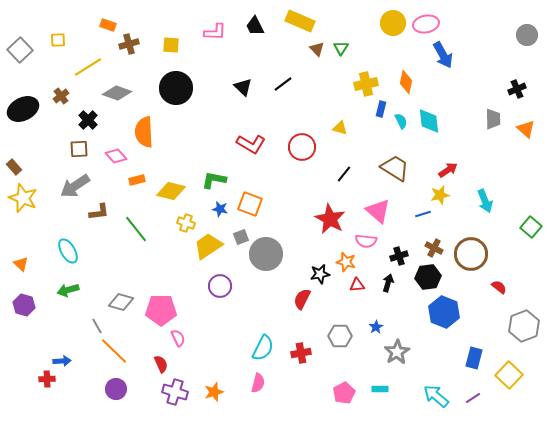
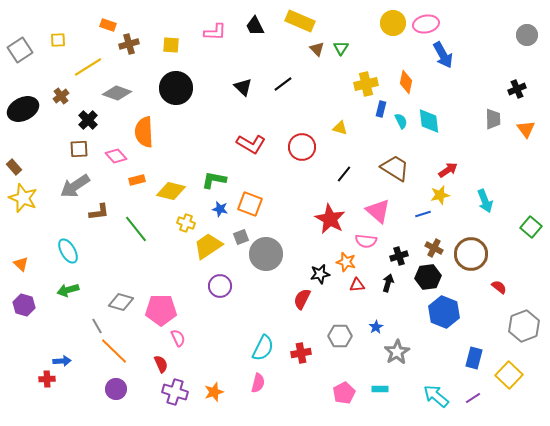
gray square at (20, 50): rotated 10 degrees clockwise
orange triangle at (526, 129): rotated 12 degrees clockwise
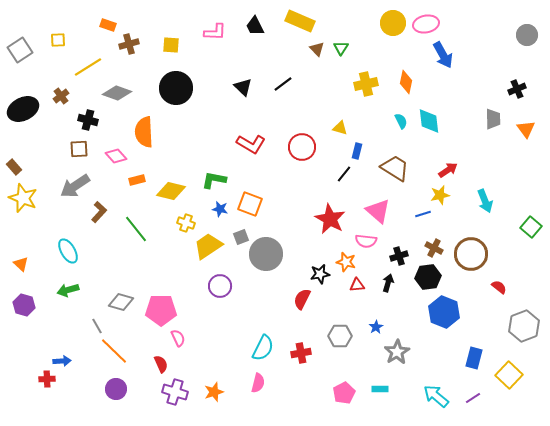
blue rectangle at (381, 109): moved 24 px left, 42 px down
black cross at (88, 120): rotated 30 degrees counterclockwise
brown L-shape at (99, 212): rotated 40 degrees counterclockwise
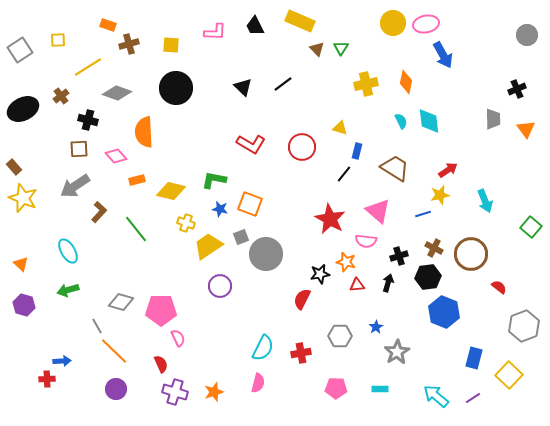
pink pentagon at (344, 393): moved 8 px left, 5 px up; rotated 30 degrees clockwise
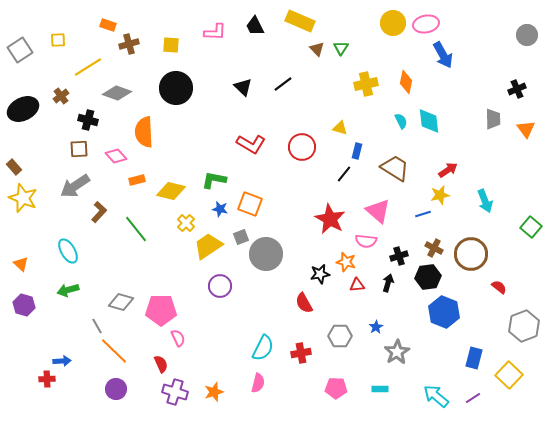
yellow cross at (186, 223): rotated 24 degrees clockwise
red semicircle at (302, 299): moved 2 px right, 4 px down; rotated 55 degrees counterclockwise
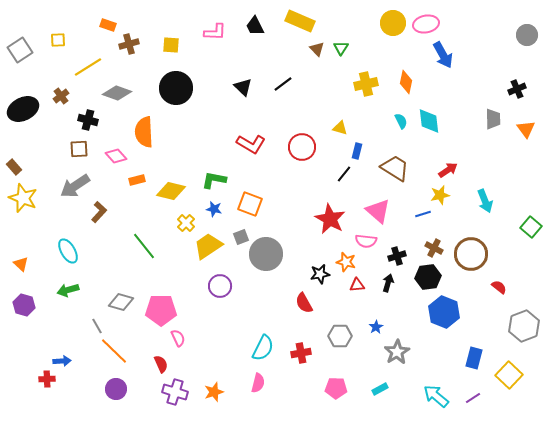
blue star at (220, 209): moved 6 px left
green line at (136, 229): moved 8 px right, 17 px down
black cross at (399, 256): moved 2 px left
cyan rectangle at (380, 389): rotated 28 degrees counterclockwise
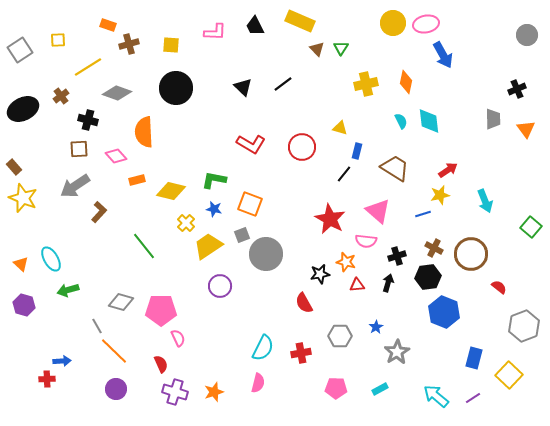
gray square at (241, 237): moved 1 px right, 2 px up
cyan ellipse at (68, 251): moved 17 px left, 8 px down
